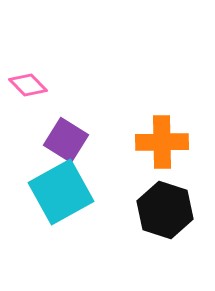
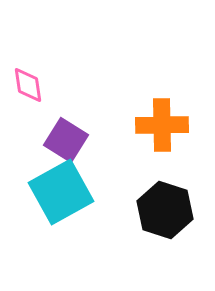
pink diamond: rotated 36 degrees clockwise
orange cross: moved 17 px up
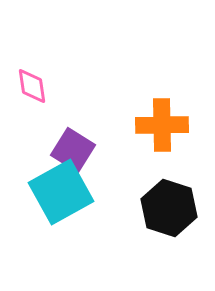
pink diamond: moved 4 px right, 1 px down
purple square: moved 7 px right, 10 px down
black hexagon: moved 4 px right, 2 px up
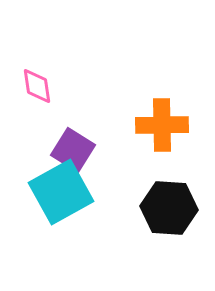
pink diamond: moved 5 px right
black hexagon: rotated 14 degrees counterclockwise
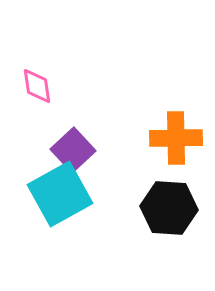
orange cross: moved 14 px right, 13 px down
purple square: rotated 15 degrees clockwise
cyan square: moved 1 px left, 2 px down
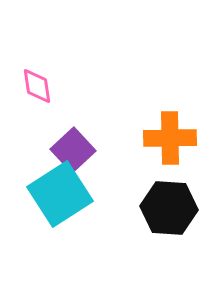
orange cross: moved 6 px left
cyan square: rotated 4 degrees counterclockwise
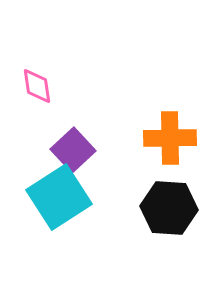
cyan square: moved 1 px left, 3 px down
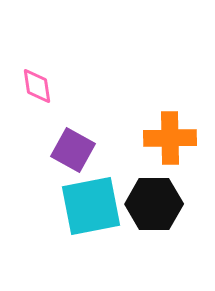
purple square: rotated 18 degrees counterclockwise
cyan square: moved 32 px right, 9 px down; rotated 22 degrees clockwise
black hexagon: moved 15 px left, 4 px up; rotated 4 degrees counterclockwise
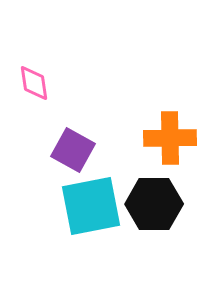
pink diamond: moved 3 px left, 3 px up
